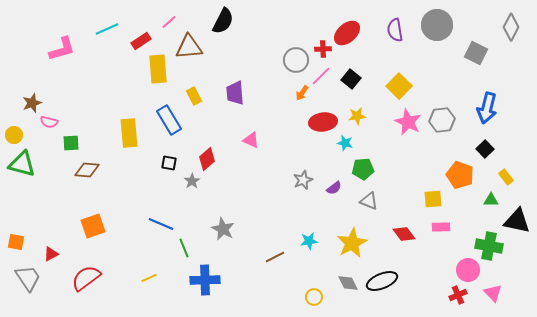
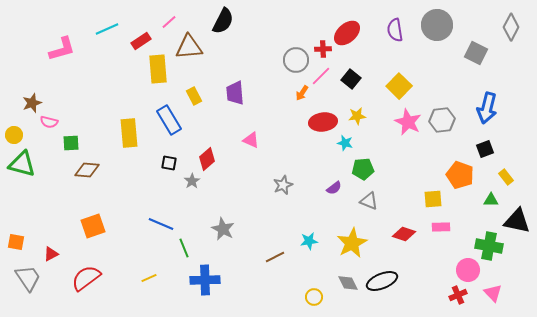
black square at (485, 149): rotated 24 degrees clockwise
gray star at (303, 180): moved 20 px left, 5 px down
red diamond at (404, 234): rotated 35 degrees counterclockwise
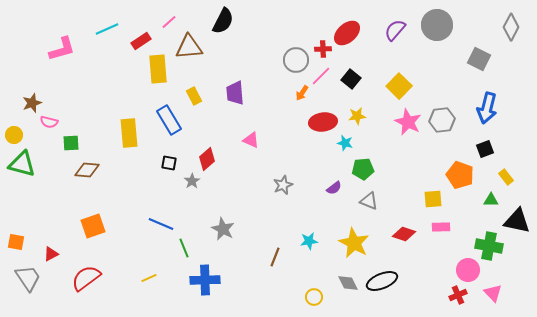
purple semicircle at (395, 30): rotated 50 degrees clockwise
gray square at (476, 53): moved 3 px right, 6 px down
yellow star at (352, 243): moved 2 px right; rotated 16 degrees counterclockwise
brown line at (275, 257): rotated 42 degrees counterclockwise
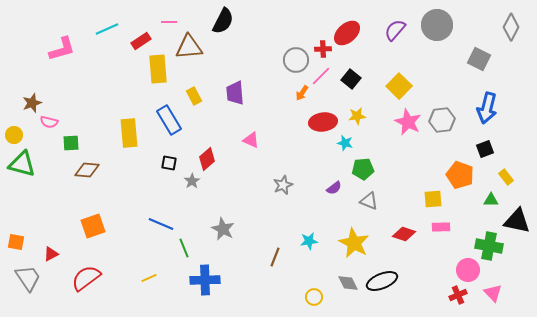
pink line at (169, 22): rotated 42 degrees clockwise
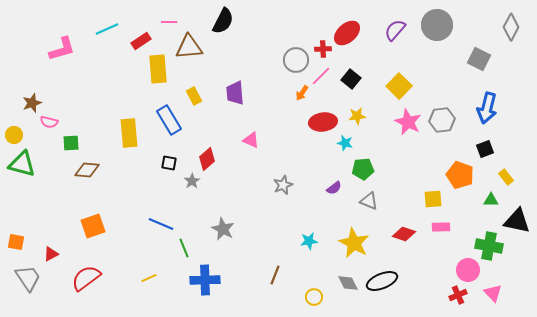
brown line at (275, 257): moved 18 px down
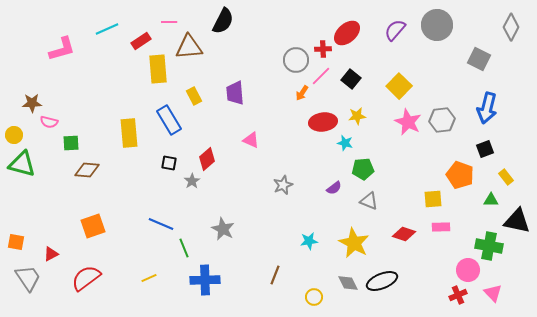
brown star at (32, 103): rotated 18 degrees clockwise
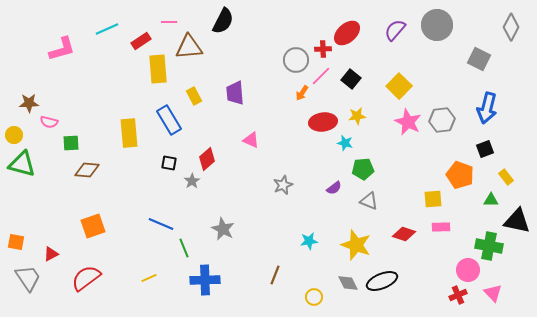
brown star at (32, 103): moved 3 px left
yellow star at (354, 243): moved 2 px right, 2 px down; rotated 8 degrees counterclockwise
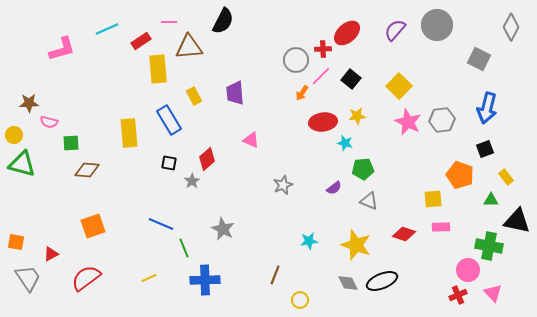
yellow circle at (314, 297): moved 14 px left, 3 px down
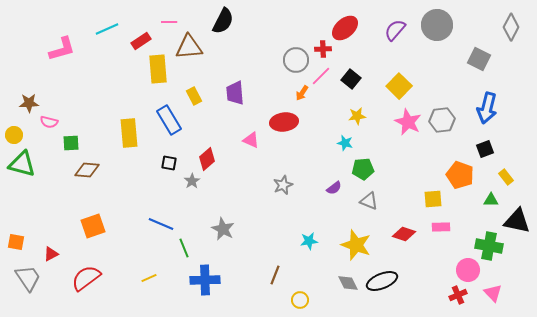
red ellipse at (347, 33): moved 2 px left, 5 px up
red ellipse at (323, 122): moved 39 px left
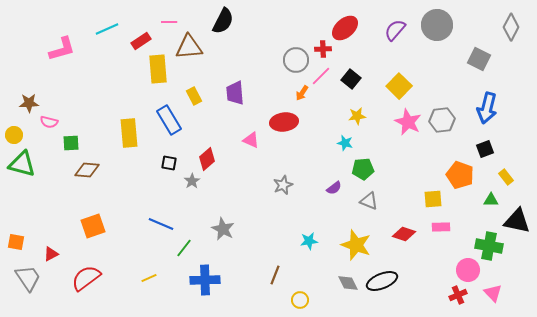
green line at (184, 248): rotated 60 degrees clockwise
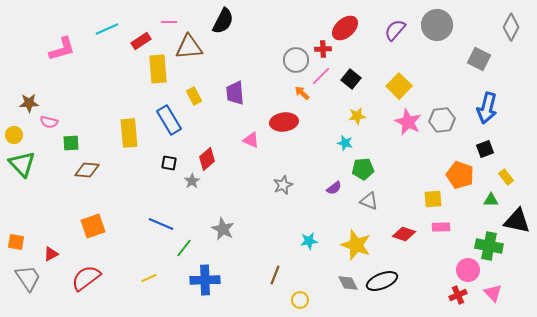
orange arrow at (302, 93): rotated 98 degrees clockwise
green triangle at (22, 164): rotated 32 degrees clockwise
